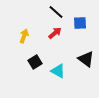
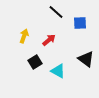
red arrow: moved 6 px left, 7 px down
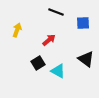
black line: rotated 21 degrees counterclockwise
blue square: moved 3 px right
yellow arrow: moved 7 px left, 6 px up
black square: moved 3 px right, 1 px down
